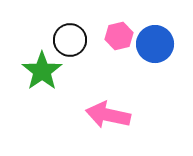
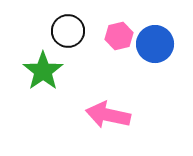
black circle: moved 2 px left, 9 px up
green star: moved 1 px right
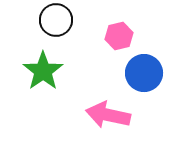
black circle: moved 12 px left, 11 px up
blue circle: moved 11 px left, 29 px down
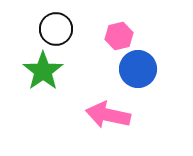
black circle: moved 9 px down
blue circle: moved 6 px left, 4 px up
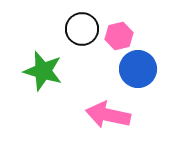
black circle: moved 26 px right
green star: rotated 21 degrees counterclockwise
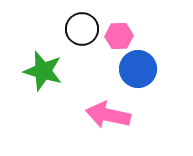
pink hexagon: rotated 12 degrees clockwise
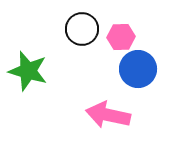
pink hexagon: moved 2 px right, 1 px down
green star: moved 15 px left
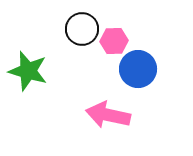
pink hexagon: moved 7 px left, 4 px down
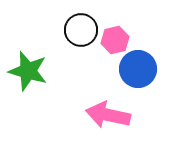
black circle: moved 1 px left, 1 px down
pink hexagon: moved 1 px right, 1 px up; rotated 12 degrees counterclockwise
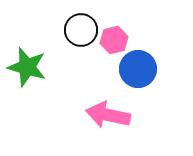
pink hexagon: moved 1 px left
green star: moved 1 px left, 4 px up
